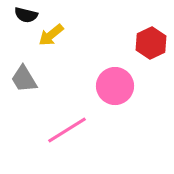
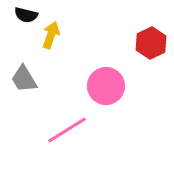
yellow arrow: rotated 148 degrees clockwise
pink circle: moved 9 px left
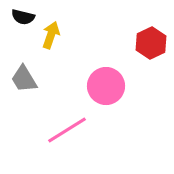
black semicircle: moved 3 px left, 2 px down
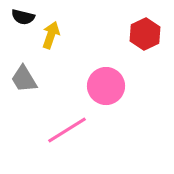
red hexagon: moved 6 px left, 9 px up
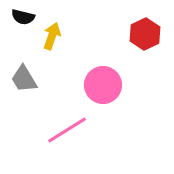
yellow arrow: moved 1 px right, 1 px down
pink circle: moved 3 px left, 1 px up
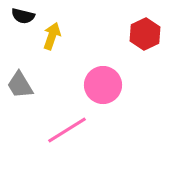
black semicircle: moved 1 px up
gray trapezoid: moved 4 px left, 6 px down
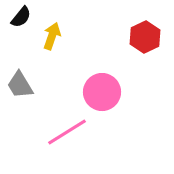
black semicircle: moved 2 px left, 1 px down; rotated 65 degrees counterclockwise
red hexagon: moved 3 px down
pink circle: moved 1 px left, 7 px down
pink line: moved 2 px down
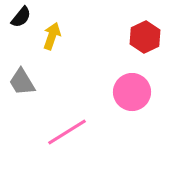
gray trapezoid: moved 2 px right, 3 px up
pink circle: moved 30 px right
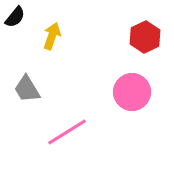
black semicircle: moved 6 px left
gray trapezoid: moved 5 px right, 7 px down
